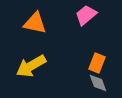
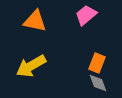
orange triangle: moved 2 px up
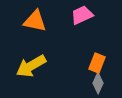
pink trapezoid: moved 4 px left; rotated 15 degrees clockwise
gray diamond: rotated 45 degrees clockwise
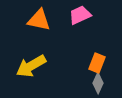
pink trapezoid: moved 2 px left
orange triangle: moved 4 px right, 1 px up
